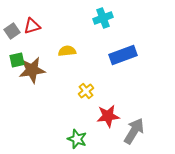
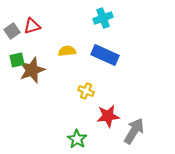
blue rectangle: moved 18 px left; rotated 44 degrees clockwise
brown star: rotated 12 degrees counterclockwise
yellow cross: rotated 28 degrees counterclockwise
green star: rotated 12 degrees clockwise
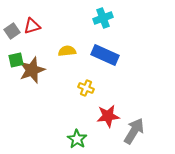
green square: moved 1 px left
yellow cross: moved 3 px up
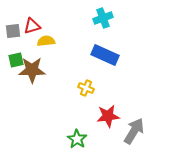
gray square: moved 1 px right; rotated 28 degrees clockwise
yellow semicircle: moved 21 px left, 10 px up
brown star: rotated 20 degrees clockwise
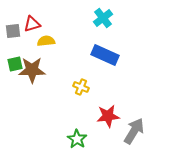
cyan cross: rotated 18 degrees counterclockwise
red triangle: moved 2 px up
green square: moved 1 px left, 4 px down
yellow cross: moved 5 px left, 1 px up
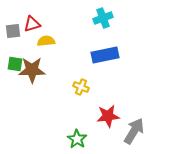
cyan cross: rotated 18 degrees clockwise
blue rectangle: rotated 36 degrees counterclockwise
green square: rotated 21 degrees clockwise
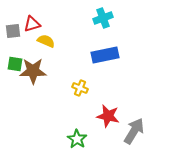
yellow semicircle: rotated 30 degrees clockwise
brown star: moved 1 px right, 1 px down
yellow cross: moved 1 px left, 1 px down
red star: rotated 20 degrees clockwise
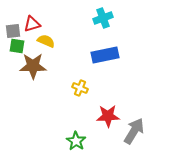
green square: moved 2 px right, 18 px up
brown star: moved 5 px up
red star: rotated 15 degrees counterclockwise
green star: moved 1 px left, 2 px down
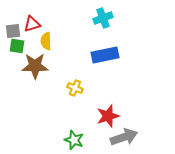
yellow semicircle: rotated 114 degrees counterclockwise
brown star: moved 2 px right
yellow cross: moved 5 px left
red star: rotated 15 degrees counterclockwise
gray arrow: moved 10 px left, 6 px down; rotated 40 degrees clockwise
green star: moved 2 px left, 1 px up; rotated 12 degrees counterclockwise
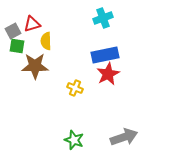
gray square: rotated 21 degrees counterclockwise
red star: moved 42 px up; rotated 10 degrees counterclockwise
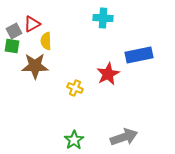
cyan cross: rotated 24 degrees clockwise
red triangle: rotated 12 degrees counterclockwise
gray square: moved 1 px right
green square: moved 5 px left
blue rectangle: moved 34 px right
green star: rotated 18 degrees clockwise
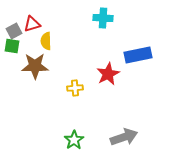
red triangle: rotated 12 degrees clockwise
blue rectangle: moved 1 px left
yellow cross: rotated 28 degrees counterclockwise
